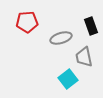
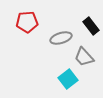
black rectangle: rotated 18 degrees counterclockwise
gray trapezoid: rotated 30 degrees counterclockwise
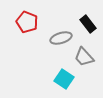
red pentagon: rotated 25 degrees clockwise
black rectangle: moved 3 px left, 2 px up
cyan square: moved 4 px left; rotated 18 degrees counterclockwise
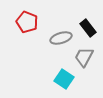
black rectangle: moved 4 px down
gray trapezoid: rotated 70 degrees clockwise
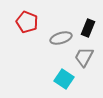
black rectangle: rotated 60 degrees clockwise
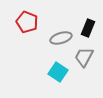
cyan square: moved 6 px left, 7 px up
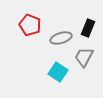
red pentagon: moved 3 px right, 3 px down
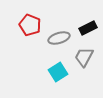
black rectangle: rotated 42 degrees clockwise
gray ellipse: moved 2 px left
cyan square: rotated 24 degrees clockwise
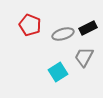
gray ellipse: moved 4 px right, 4 px up
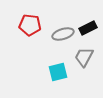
red pentagon: rotated 15 degrees counterclockwise
cyan square: rotated 18 degrees clockwise
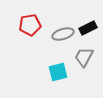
red pentagon: rotated 15 degrees counterclockwise
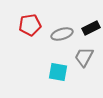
black rectangle: moved 3 px right
gray ellipse: moved 1 px left
cyan square: rotated 24 degrees clockwise
